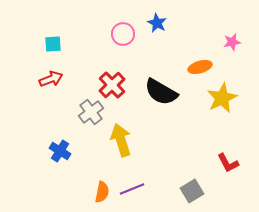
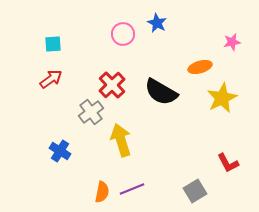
red arrow: rotated 15 degrees counterclockwise
gray square: moved 3 px right
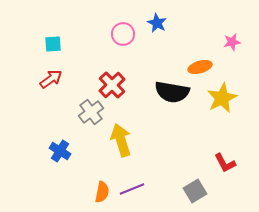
black semicircle: moved 11 px right; rotated 20 degrees counterclockwise
red L-shape: moved 3 px left
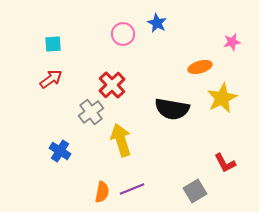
black semicircle: moved 17 px down
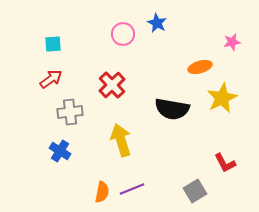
gray cross: moved 21 px left; rotated 30 degrees clockwise
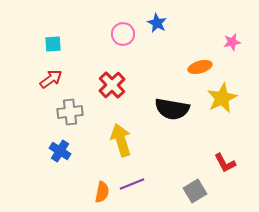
purple line: moved 5 px up
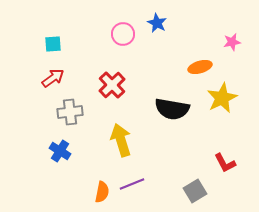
red arrow: moved 2 px right, 1 px up
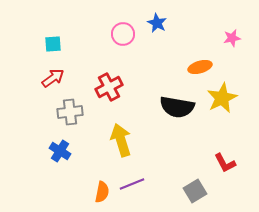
pink star: moved 4 px up
red cross: moved 3 px left, 2 px down; rotated 16 degrees clockwise
black semicircle: moved 5 px right, 2 px up
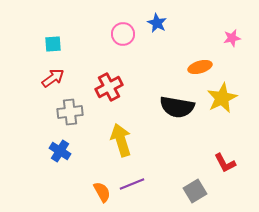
orange semicircle: rotated 40 degrees counterclockwise
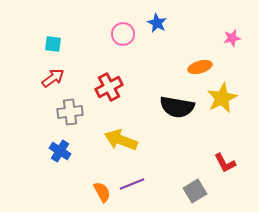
cyan square: rotated 12 degrees clockwise
yellow arrow: rotated 52 degrees counterclockwise
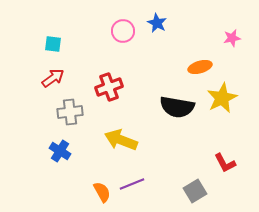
pink circle: moved 3 px up
red cross: rotated 8 degrees clockwise
